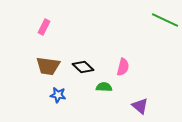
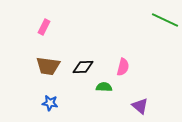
black diamond: rotated 45 degrees counterclockwise
blue star: moved 8 px left, 8 px down
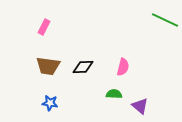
green semicircle: moved 10 px right, 7 px down
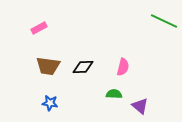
green line: moved 1 px left, 1 px down
pink rectangle: moved 5 px left, 1 px down; rotated 35 degrees clockwise
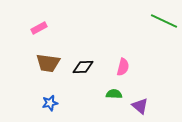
brown trapezoid: moved 3 px up
blue star: rotated 21 degrees counterclockwise
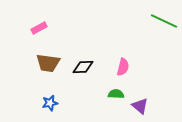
green semicircle: moved 2 px right
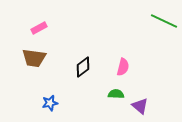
brown trapezoid: moved 14 px left, 5 px up
black diamond: rotated 35 degrees counterclockwise
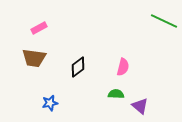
black diamond: moved 5 px left
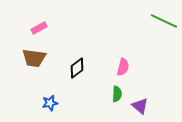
black diamond: moved 1 px left, 1 px down
green semicircle: moved 1 px right; rotated 91 degrees clockwise
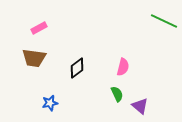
green semicircle: rotated 28 degrees counterclockwise
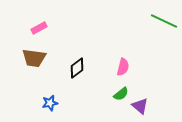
green semicircle: moved 4 px right; rotated 77 degrees clockwise
